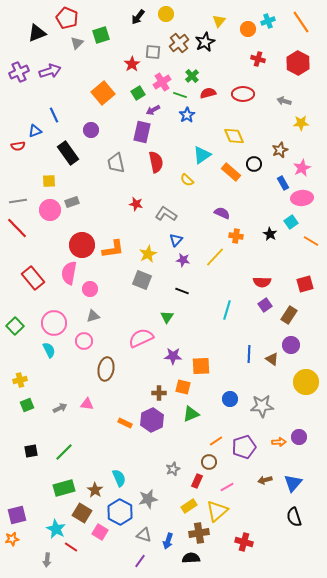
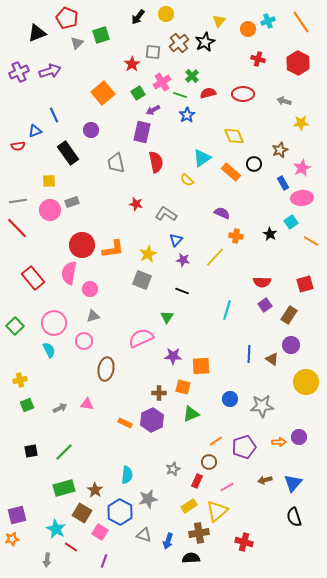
cyan triangle at (202, 155): moved 3 px down
cyan semicircle at (119, 478): moved 8 px right, 3 px up; rotated 30 degrees clockwise
purple line at (140, 561): moved 36 px left; rotated 16 degrees counterclockwise
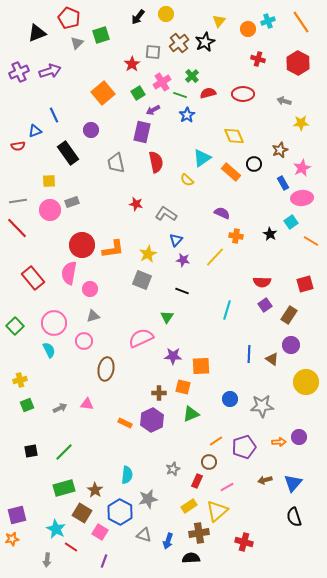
red pentagon at (67, 18): moved 2 px right
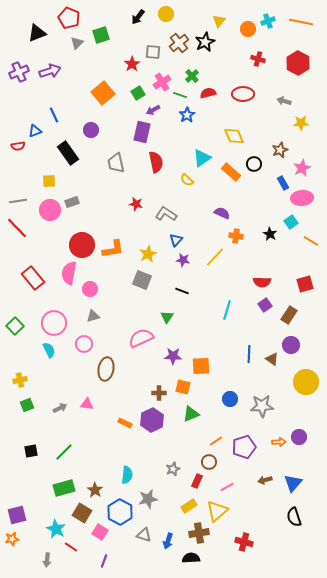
orange line at (301, 22): rotated 45 degrees counterclockwise
pink circle at (84, 341): moved 3 px down
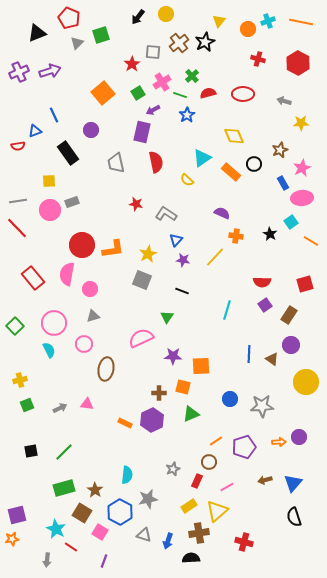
pink semicircle at (69, 273): moved 2 px left, 1 px down
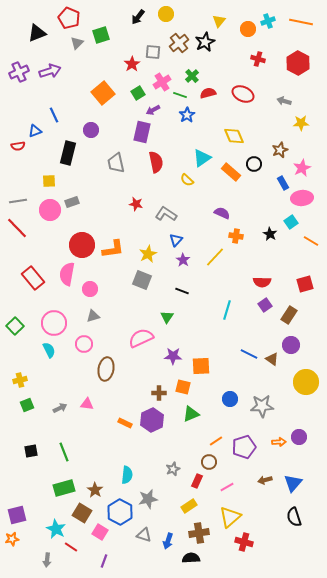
red ellipse at (243, 94): rotated 25 degrees clockwise
black rectangle at (68, 153): rotated 50 degrees clockwise
purple star at (183, 260): rotated 24 degrees clockwise
blue line at (249, 354): rotated 66 degrees counterclockwise
green line at (64, 452): rotated 66 degrees counterclockwise
yellow triangle at (217, 511): moved 13 px right, 6 px down
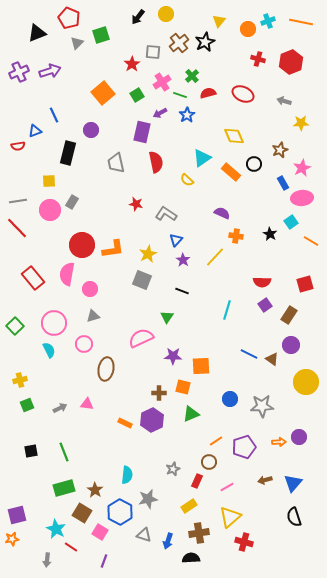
red hexagon at (298, 63): moved 7 px left, 1 px up; rotated 10 degrees clockwise
green square at (138, 93): moved 1 px left, 2 px down
purple arrow at (153, 110): moved 7 px right, 3 px down
gray rectangle at (72, 202): rotated 40 degrees counterclockwise
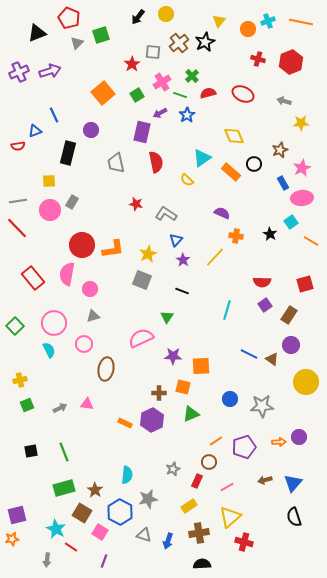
black semicircle at (191, 558): moved 11 px right, 6 px down
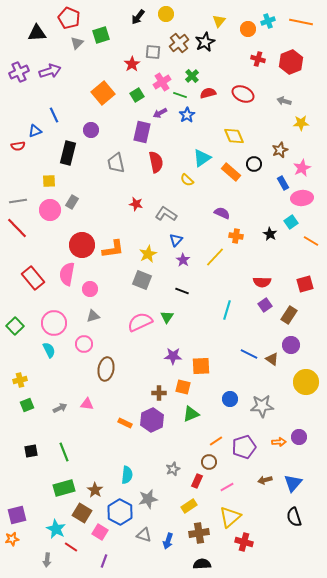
black triangle at (37, 33): rotated 18 degrees clockwise
pink semicircle at (141, 338): moved 1 px left, 16 px up
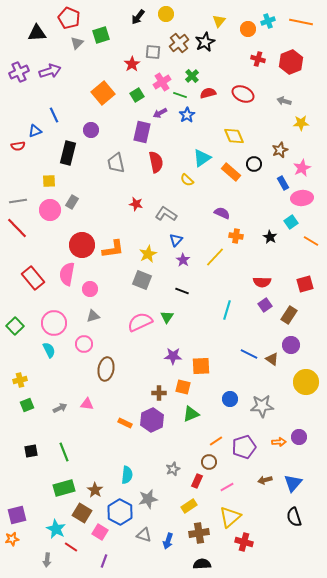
black star at (270, 234): moved 3 px down
